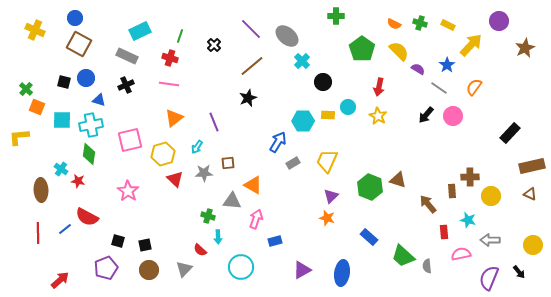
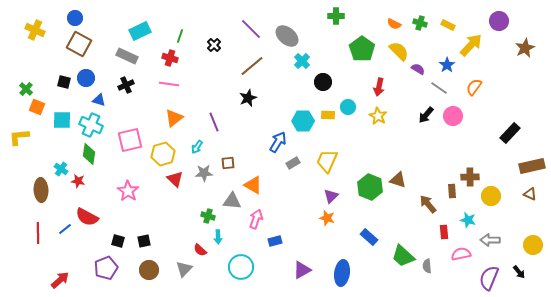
cyan cross at (91, 125): rotated 35 degrees clockwise
black square at (145, 245): moved 1 px left, 4 px up
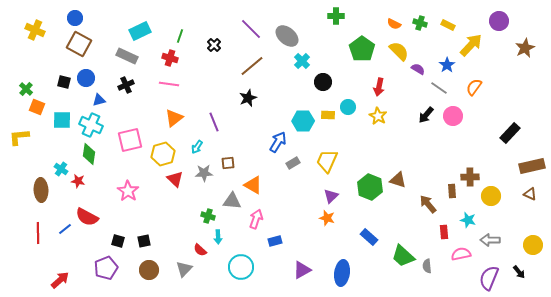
blue triangle at (99, 100): rotated 32 degrees counterclockwise
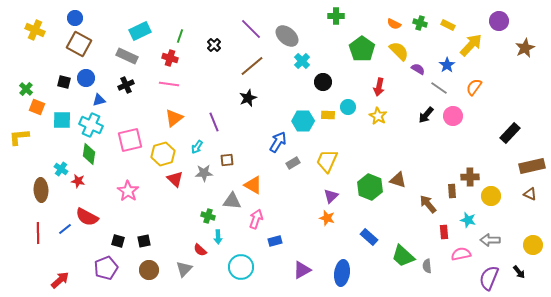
brown square at (228, 163): moved 1 px left, 3 px up
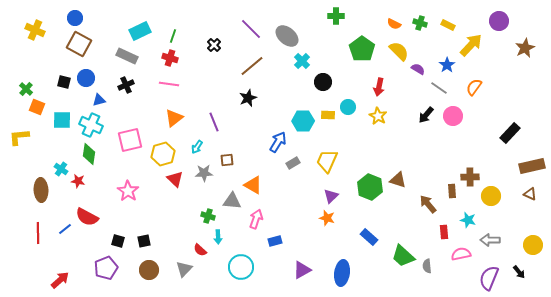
green line at (180, 36): moved 7 px left
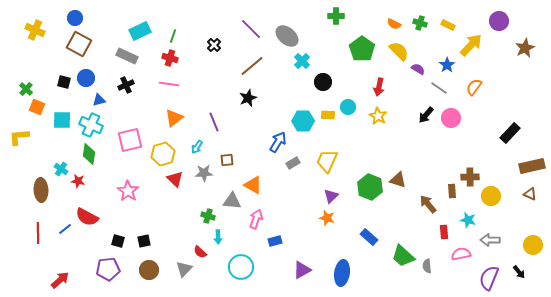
pink circle at (453, 116): moved 2 px left, 2 px down
red semicircle at (200, 250): moved 2 px down
purple pentagon at (106, 268): moved 2 px right, 1 px down; rotated 15 degrees clockwise
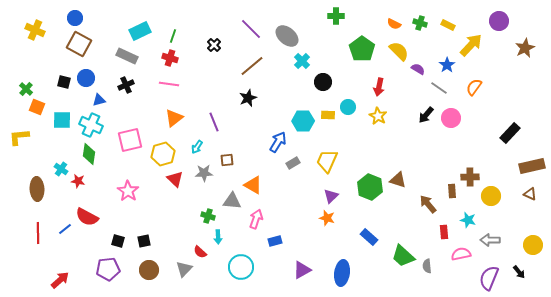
brown ellipse at (41, 190): moved 4 px left, 1 px up
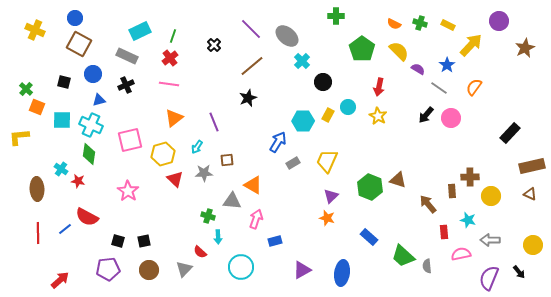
red cross at (170, 58): rotated 35 degrees clockwise
blue circle at (86, 78): moved 7 px right, 4 px up
yellow rectangle at (328, 115): rotated 64 degrees counterclockwise
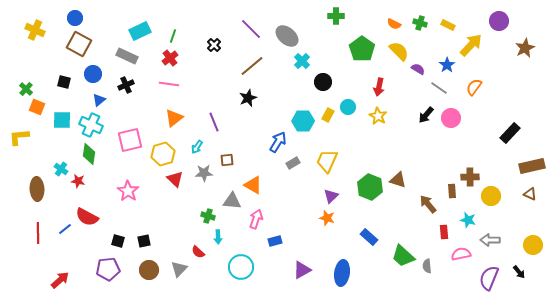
blue triangle at (99, 100): rotated 24 degrees counterclockwise
red semicircle at (200, 252): moved 2 px left
gray triangle at (184, 269): moved 5 px left
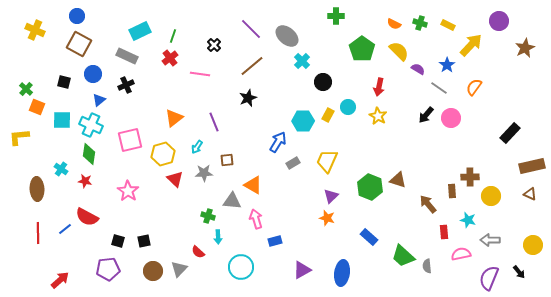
blue circle at (75, 18): moved 2 px right, 2 px up
pink line at (169, 84): moved 31 px right, 10 px up
red star at (78, 181): moved 7 px right
pink arrow at (256, 219): rotated 36 degrees counterclockwise
brown circle at (149, 270): moved 4 px right, 1 px down
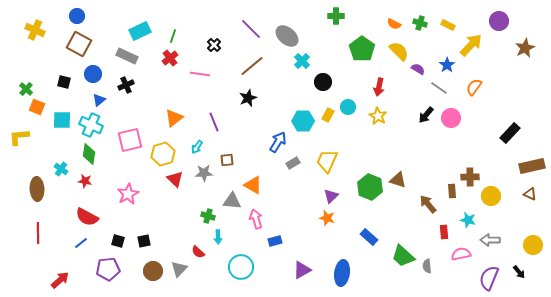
pink star at (128, 191): moved 3 px down; rotated 10 degrees clockwise
blue line at (65, 229): moved 16 px right, 14 px down
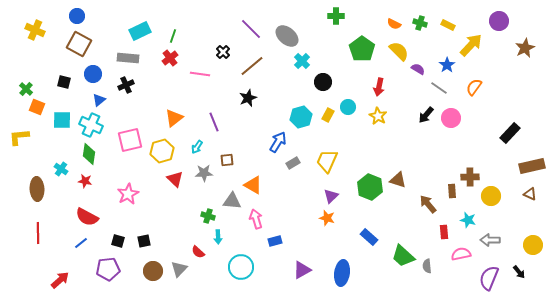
black cross at (214, 45): moved 9 px right, 7 px down
gray rectangle at (127, 56): moved 1 px right, 2 px down; rotated 20 degrees counterclockwise
cyan hexagon at (303, 121): moved 2 px left, 4 px up; rotated 15 degrees counterclockwise
yellow hexagon at (163, 154): moved 1 px left, 3 px up
